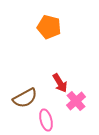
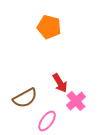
pink ellipse: moved 1 px right, 1 px down; rotated 50 degrees clockwise
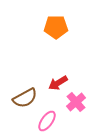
orange pentagon: moved 7 px right; rotated 15 degrees counterclockwise
red arrow: moved 2 px left; rotated 90 degrees clockwise
pink cross: moved 1 px down
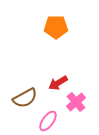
pink ellipse: moved 1 px right
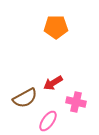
red arrow: moved 5 px left
pink cross: rotated 36 degrees counterclockwise
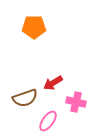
orange pentagon: moved 22 px left
brown semicircle: rotated 10 degrees clockwise
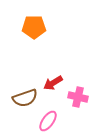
pink cross: moved 2 px right, 5 px up
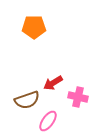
brown semicircle: moved 2 px right, 2 px down
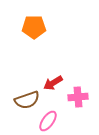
pink cross: rotated 18 degrees counterclockwise
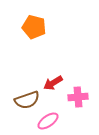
orange pentagon: rotated 15 degrees clockwise
pink ellipse: rotated 20 degrees clockwise
